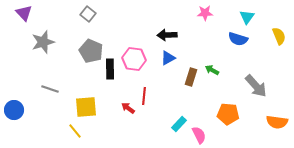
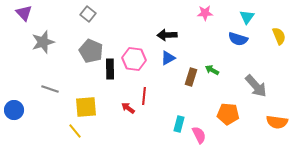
cyan rectangle: rotated 28 degrees counterclockwise
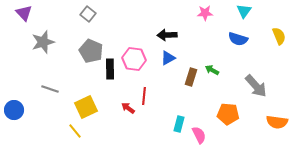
cyan triangle: moved 3 px left, 6 px up
yellow square: rotated 20 degrees counterclockwise
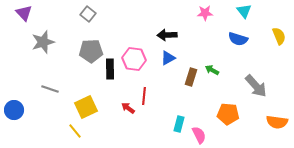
cyan triangle: rotated 14 degrees counterclockwise
gray pentagon: rotated 25 degrees counterclockwise
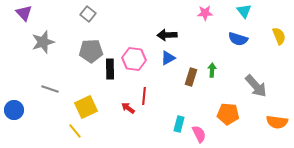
green arrow: rotated 64 degrees clockwise
pink semicircle: moved 1 px up
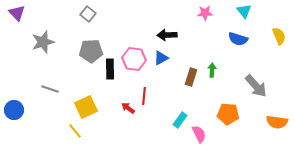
purple triangle: moved 7 px left
blue triangle: moved 7 px left
cyan rectangle: moved 1 px right, 4 px up; rotated 21 degrees clockwise
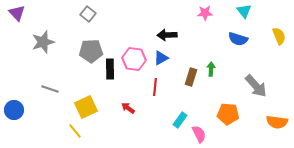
green arrow: moved 1 px left, 1 px up
red line: moved 11 px right, 9 px up
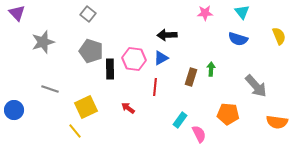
cyan triangle: moved 2 px left, 1 px down
gray pentagon: rotated 20 degrees clockwise
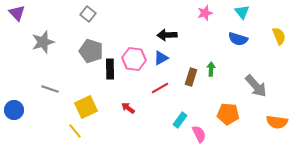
pink star: rotated 14 degrees counterclockwise
red line: moved 5 px right, 1 px down; rotated 54 degrees clockwise
